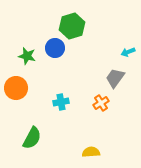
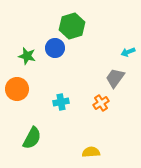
orange circle: moved 1 px right, 1 px down
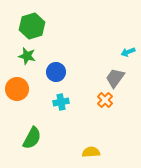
green hexagon: moved 40 px left
blue circle: moved 1 px right, 24 px down
orange cross: moved 4 px right, 3 px up; rotated 14 degrees counterclockwise
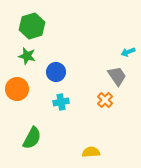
gray trapezoid: moved 2 px right, 2 px up; rotated 110 degrees clockwise
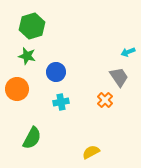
gray trapezoid: moved 2 px right, 1 px down
yellow semicircle: rotated 24 degrees counterclockwise
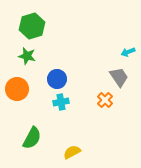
blue circle: moved 1 px right, 7 px down
yellow semicircle: moved 19 px left
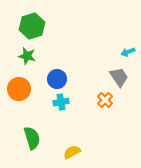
orange circle: moved 2 px right
green semicircle: rotated 45 degrees counterclockwise
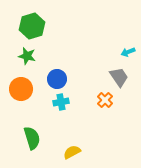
orange circle: moved 2 px right
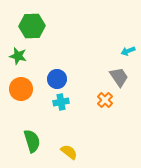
green hexagon: rotated 15 degrees clockwise
cyan arrow: moved 1 px up
green star: moved 9 px left
green semicircle: moved 3 px down
yellow semicircle: moved 3 px left; rotated 66 degrees clockwise
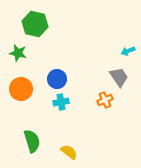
green hexagon: moved 3 px right, 2 px up; rotated 15 degrees clockwise
green star: moved 3 px up
orange cross: rotated 21 degrees clockwise
